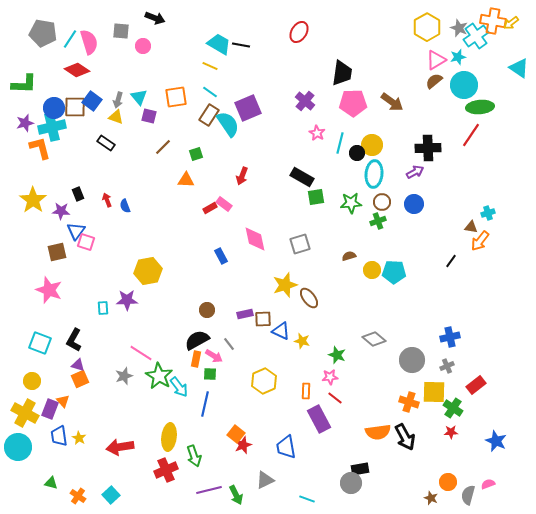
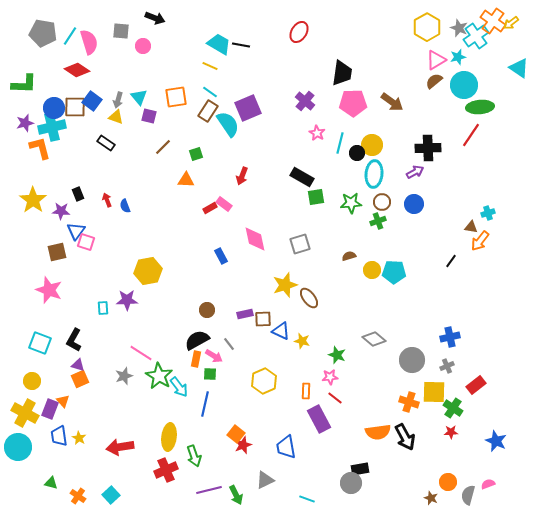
orange cross at (493, 21): rotated 25 degrees clockwise
cyan line at (70, 39): moved 3 px up
brown rectangle at (209, 115): moved 1 px left, 4 px up
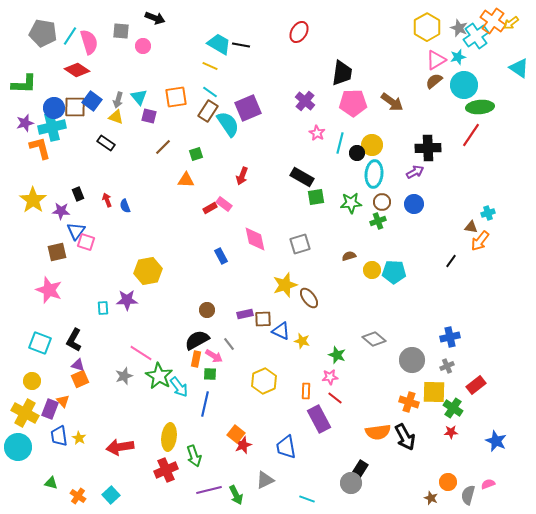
black rectangle at (360, 469): rotated 48 degrees counterclockwise
